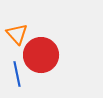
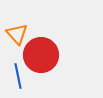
blue line: moved 1 px right, 2 px down
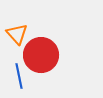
blue line: moved 1 px right
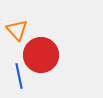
orange triangle: moved 4 px up
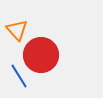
blue line: rotated 20 degrees counterclockwise
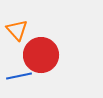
blue line: rotated 70 degrees counterclockwise
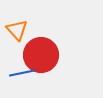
blue line: moved 3 px right, 3 px up
